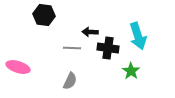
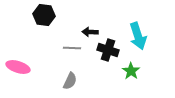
black cross: moved 2 px down; rotated 10 degrees clockwise
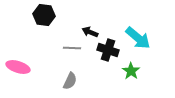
black arrow: rotated 21 degrees clockwise
cyan arrow: moved 2 px down; rotated 32 degrees counterclockwise
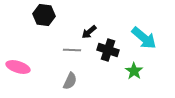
black arrow: moved 1 px left; rotated 63 degrees counterclockwise
cyan arrow: moved 6 px right
gray line: moved 2 px down
green star: moved 3 px right
